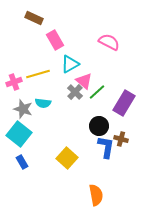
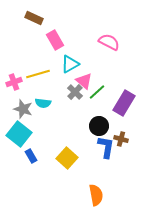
blue rectangle: moved 9 px right, 6 px up
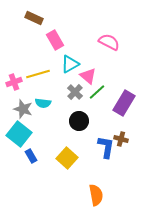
pink triangle: moved 4 px right, 5 px up
black circle: moved 20 px left, 5 px up
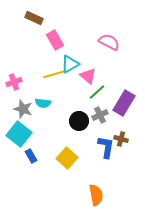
yellow line: moved 17 px right
gray cross: moved 25 px right, 23 px down; rotated 21 degrees clockwise
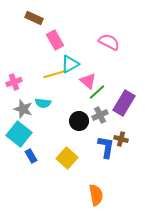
pink triangle: moved 5 px down
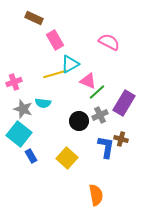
pink triangle: rotated 18 degrees counterclockwise
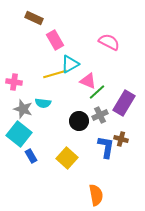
pink cross: rotated 28 degrees clockwise
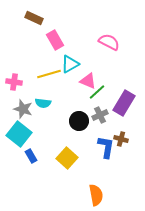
yellow line: moved 6 px left
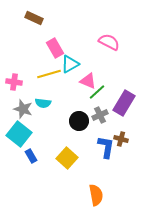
pink rectangle: moved 8 px down
